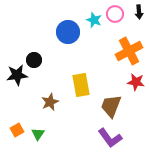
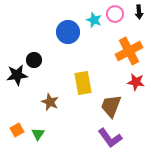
yellow rectangle: moved 2 px right, 2 px up
brown star: rotated 24 degrees counterclockwise
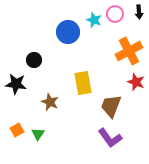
black star: moved 1 px left, 9 px down; rotated 15 degrees clockwise
red star: rotated 12 degrees clockwise
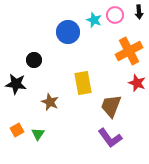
pink circle: moved 1 px down
red star: moved 1 px right, 1 px down
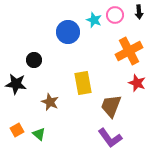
green triangle: moved 1 px right; rotated 24 degrees counterclockwise
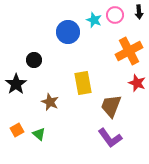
black star: rotated 30 degrees clockwise
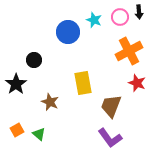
pink circle: moved 5 px right, 2 px down
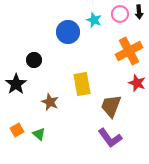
pink circle: moved 3 px up
yellow rectangle: moved 1 px left, 1 px down
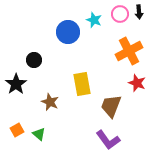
purple L-shape: moved 2 px left, 2 px down
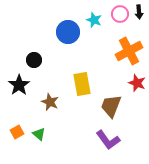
black star: moved 3 px right, 1 px down
orange square: moved 2 px down
